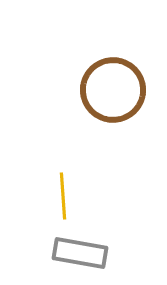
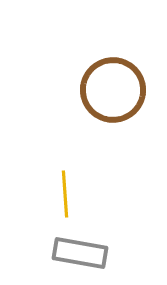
yellow line: moved 2 px right, 2 px up
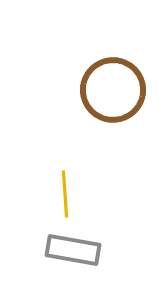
gray rectangle: moved 7 px left, 3 px up
